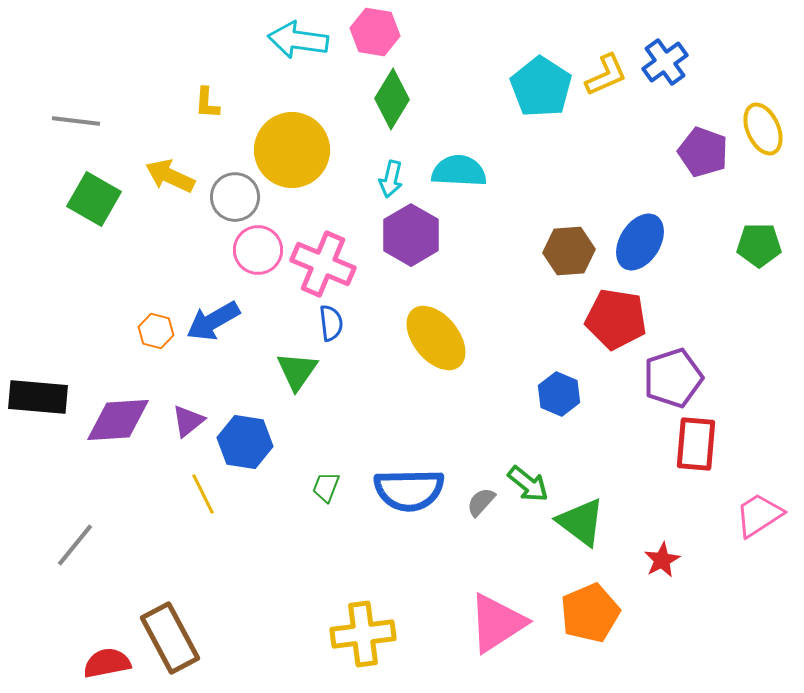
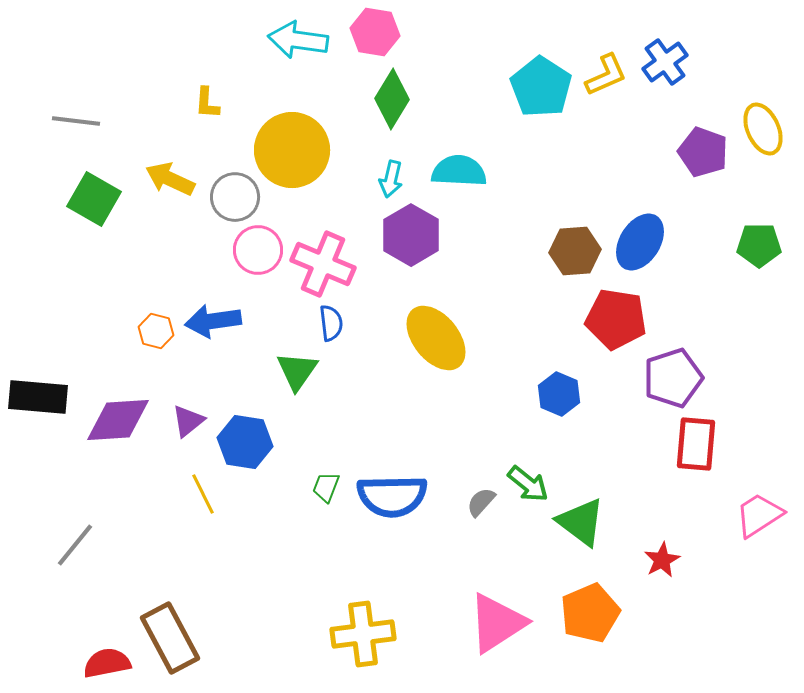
yellow arrow at (170, 176): moved 3 px down
brown hexagon at (569, 251): moved 6 px right
blue arrow at (213, 321): rotated 22 degrees clockwise
blue semicircle at (409, 490): moved 17 px left, 6 px down
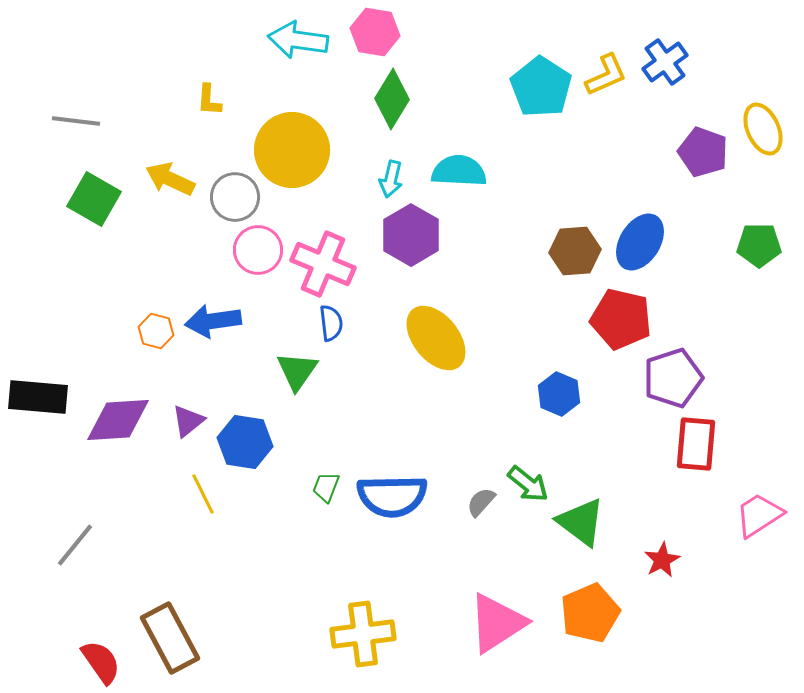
yellow L-shape at (207, 103): moved 2 px right, 3 px up
red pentagon at (616, 319): moved 5 px right; rotated 4 degrees clockwise
red semicircle at (107, 663): moved 6 px left, 1 px up; rotated 66 degrees clockwise
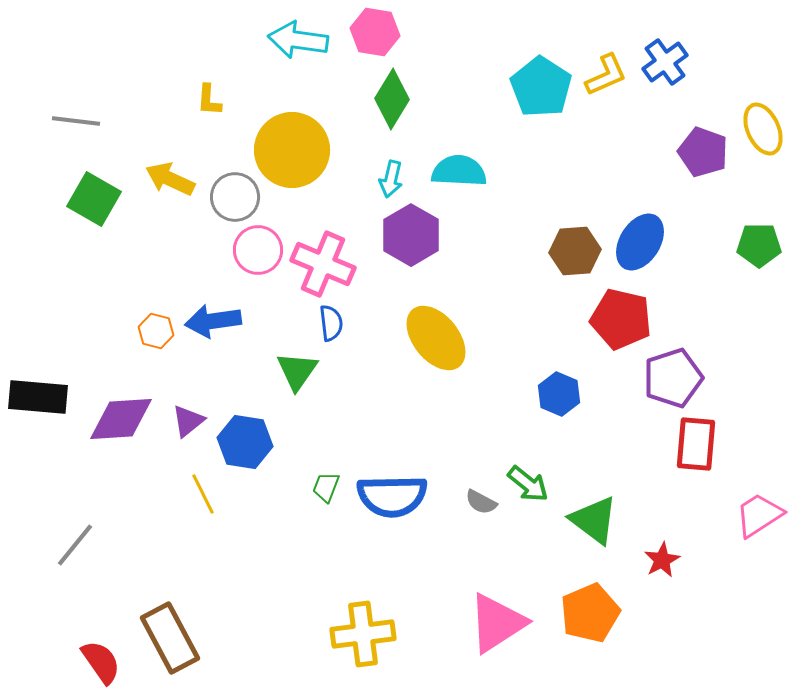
purple diamond at (118, 420): moved 3 px right, 1 px up
gray semicircle at (481, 502): rotated 104 degrees counterclockwise
green triangle at (581, 522): moved 13 px right, 2 px up
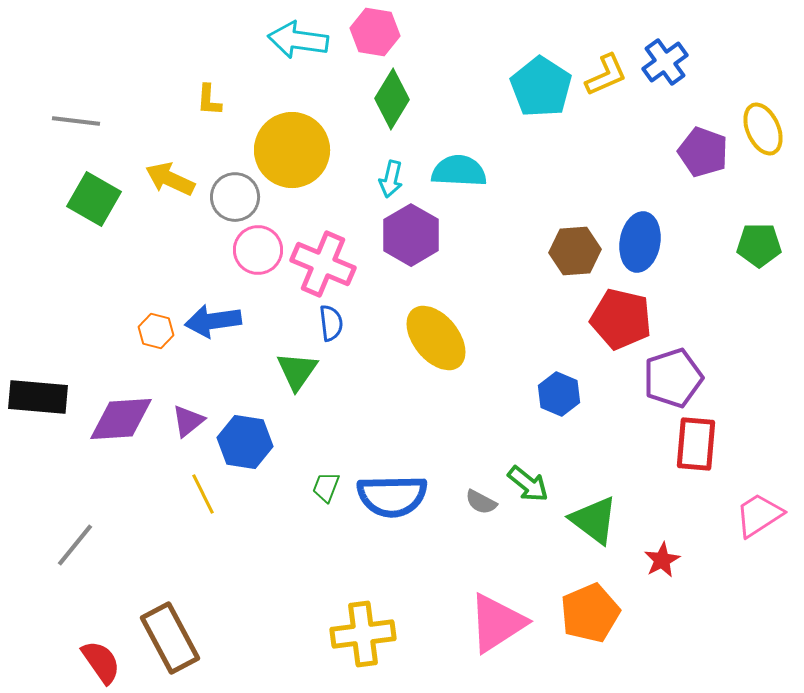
blue ellipse at (640, 242): rotated 22 degrees counterclockwise
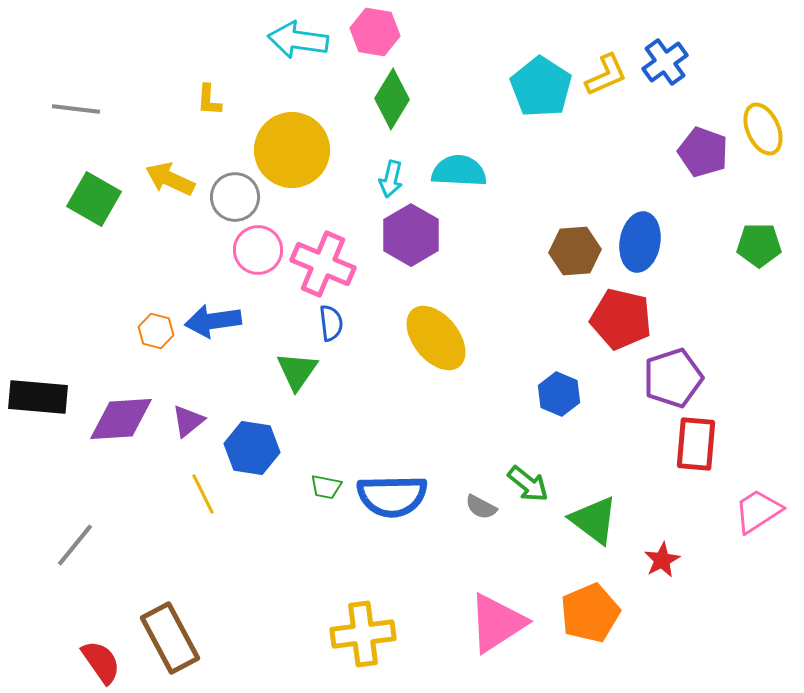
gray line at (76, 121): moved 12 px up
blue hexagon at (245, 442): moved 7 px right, 6 px down
green trapezoid at (326, 487): rotated 100 degrees counterclockwise
gray semicircle at (481, 502): moved 5 px down
pink trapezoid at (759, 515): moved 1 px left, 4 px up
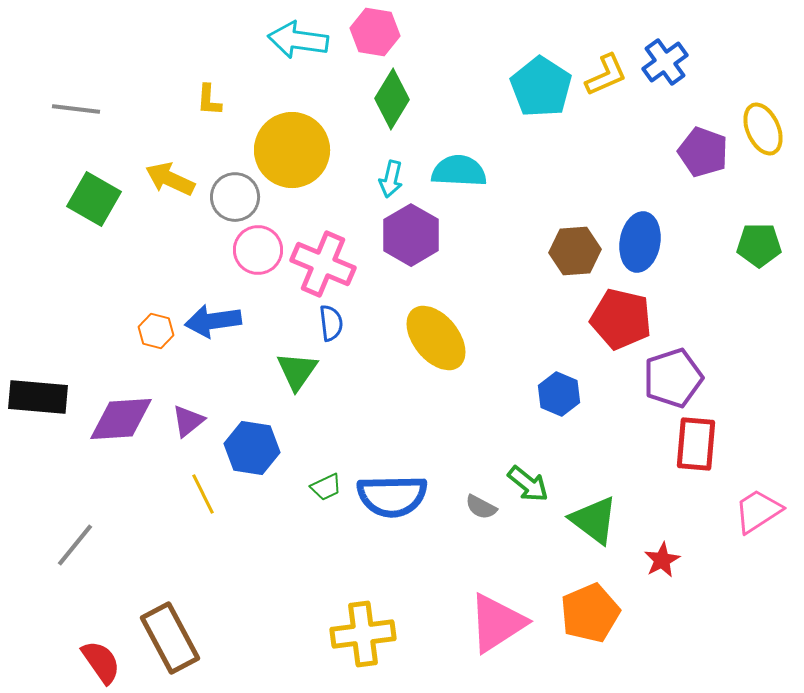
green trapezoid at (326, 487): rotated 36 degrees counterclockwise
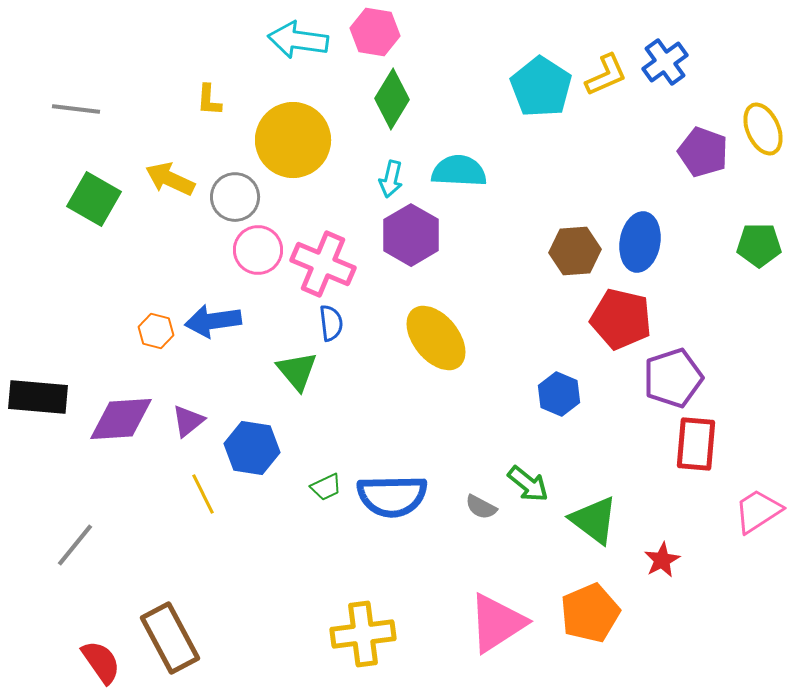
yellow circle at (292, 150): moved 1 px right, 10 px up
green triangle at (297, 371): rotated 15 degrees counterclockwise
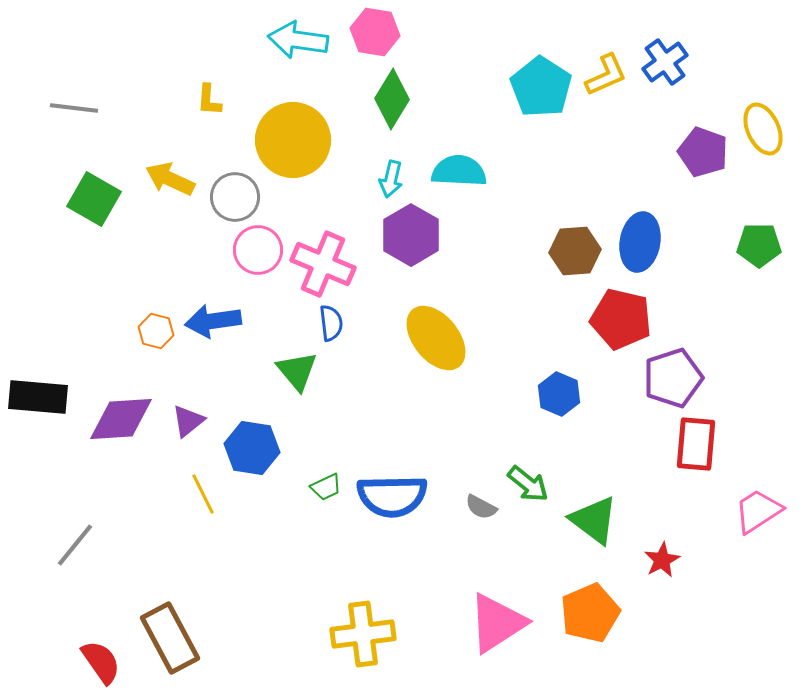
gray line at (76, 109): moved 2 px left, 1 px up
